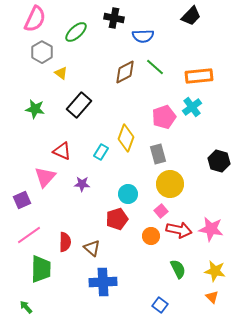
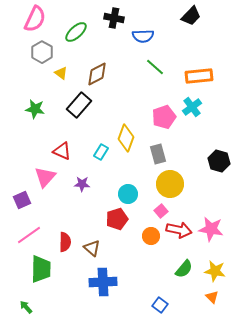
brown diamond: moved 28 px left, 2 px down
green semicircle: moved 6 px right; rotated 66 degrees clockwise
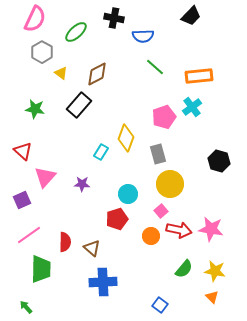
red triangle: moved 39 px left; rotated 18 degrees clockwise
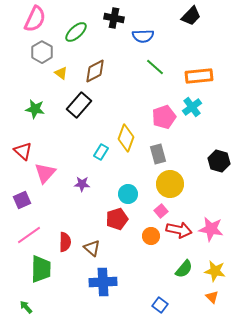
brown diamond: moved 2 px left, 3 px up
pink triangle: moved 4 px up
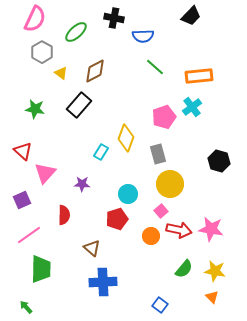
red semicircle: moved 1 px left, 27 px up
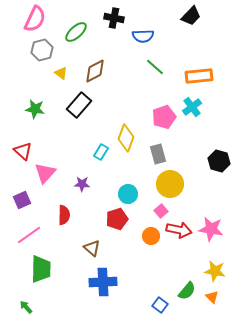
gray hexagon: moved 2 px up; rotated 15 degrees clockwise
green semicircle: moved 3 px right, 22 px down
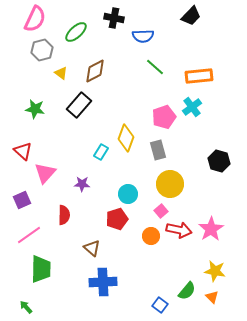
gray rectangle: moved 4 px up
pink star: rotated 30 degrees clockwise
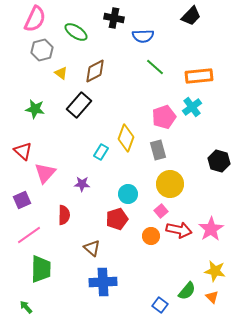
green ellipse: rotated 75 degrees clockwise
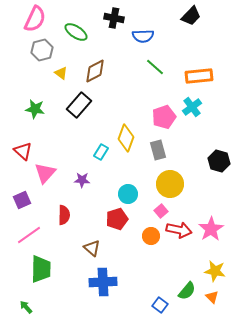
purple star: moved 4 px up
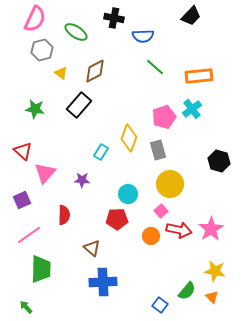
cyan cross: moved 2 px down
yellow diamond: moved 3 px right
red pentagon: rotated 15 degrees clockwise
